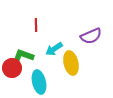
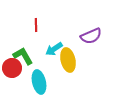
green L-shape: rotated 40 degrees clockwise
yellow ellipse: moved 3 px left, 3 px up
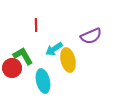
cyan ellipse: moved 4 px right, 1 px up
